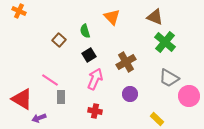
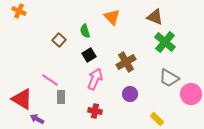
pink circle: moved 2 px right, 2 px up
purple arrow: moved 2 px left, 1 px down; rotated 48 degrees clockwise
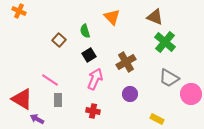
gray rectangle: moved 3 px left, 3 px down
red cross: moved 2 px left
yellow rectangle: rotated 16 degrees counterclockwise
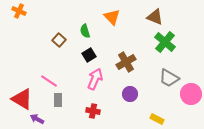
pink line: moved 1 px left, 1 px down
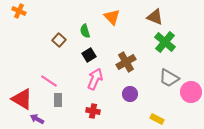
pink circle: moved 2 px up
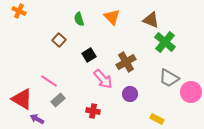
brown triangle: moved 4 px left, 3 px down
green semicircle: moved 6 px left, 12 px up
pink arrow: moved 8 px right; rotated 115 degrees clockwise
gray rectangle: rotated 48 degrees clockwise
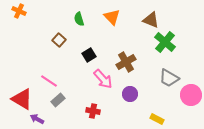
pink circle: moved 3 px down
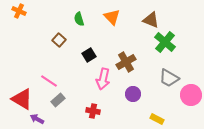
pink arrow: rotated 55 degrees clockwise
purple circle: moved 3 px right
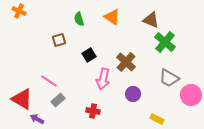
orange triangle: rotated 12 degrees counterclockwise
brown square: rotated 32 degrees clockwise
brown cross: rotated 18 degrees counterclockwise
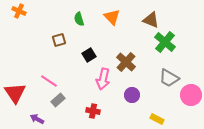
orange triangle: rotated 12 degrees clockwise
purple circle: moved 1 px left, 1 px down
red triangle: moved 7 px left, 6 px up; rotated 25 degrees clockwise
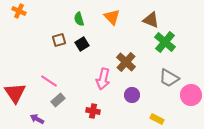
black square: moved 7 px left, 11 px up
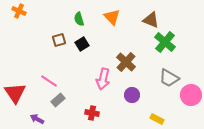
red cross: moved 1 px left, 2 px down
